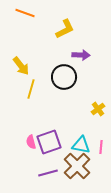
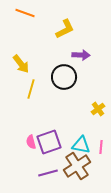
yellow arrow: moved 2 px up
brown cross: rotated 12 degrees clockwise
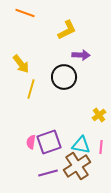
yellow L-shape: moved 2 px right, 1 px down
yellow cross: moved 1 px right, 6 px down
pink semicircle: rotated 24 degrees clockwise
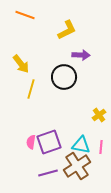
orange line: moved 2 px down
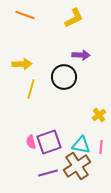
yellow L-shape: moved 7 px right, 12 px up
yellow arrow: moved 1 px right; rotated 54 degrees counterclockwise
pink semicircle: rotated 24 degrees counterclockwise
